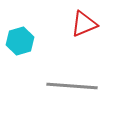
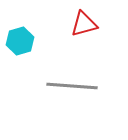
red triangle: rotated 8 degrees clockwise
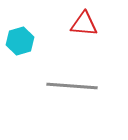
red triangle: rotated 20 degrees clockwise
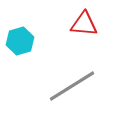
gray line: rotated 36 degrees counterclockwise
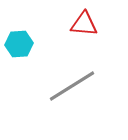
cyan hexagon: moved 1 px left, 3 px down; rotated 12 degrees clockwise
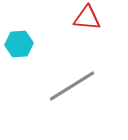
red triangle: moved 3 px right, 6 px up
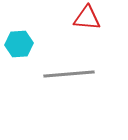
gray line: moved 3 px left, 12 px up; rotated 27 degrees clockwise
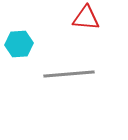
red triangle: moved 1 px left
